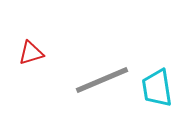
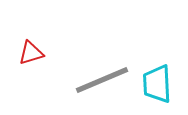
cyan trapezoid: moved 4 px up; rotated 6 degrees clockwise
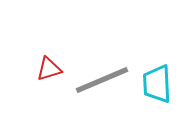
red triangle: moved 18 px right, 16 px down
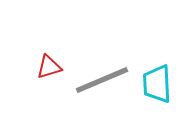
red triangle: moved 2 px up
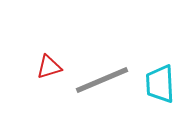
cyan trapezoid: moved 3 px right
